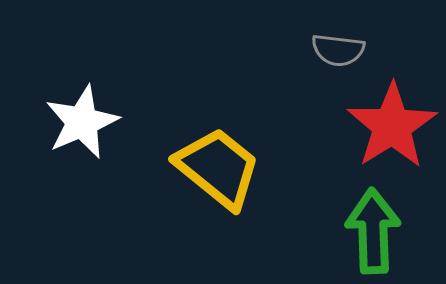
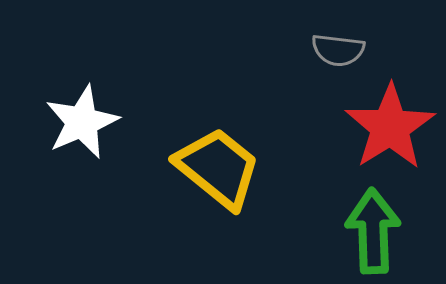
red star: moved 2 px left, 1 px down
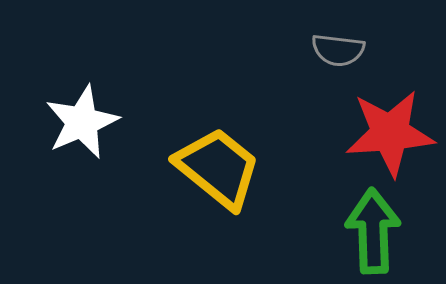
red star: moved 6 px down; rotated 28 degrees clockwise
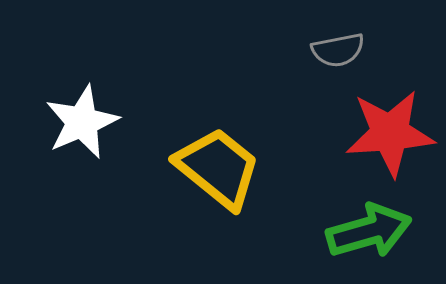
gray semicircle: rotated 18 degrees counterclockwise
green arrow: moved 4 px left; rotated 76 degrees clockwise
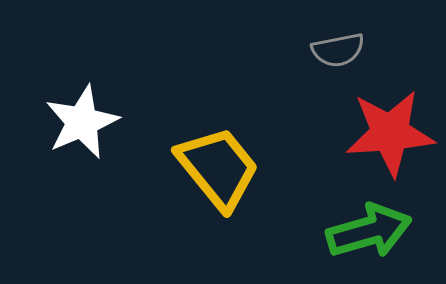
yellow trapezoid: rotated 12 degrees clockwise
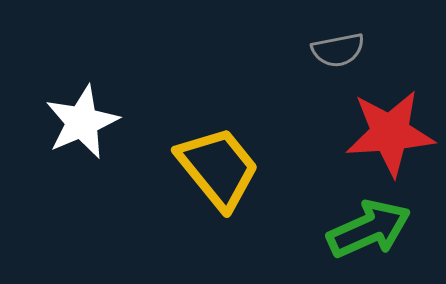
green arrow: moved 2 px up; rotated 8 degrees counterclockwise
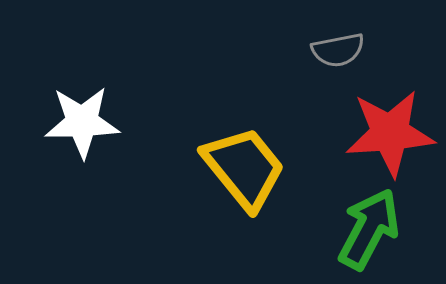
white star: rotated 22 degrees clockwise
yellow trapezoid: moved 26 px right
green arrow: rotated 38 degrees counterclockwise
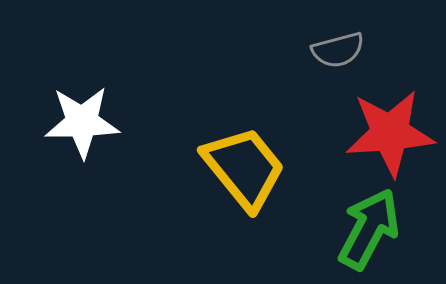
gray semicircle: rotated 4 degrees counterclockwise
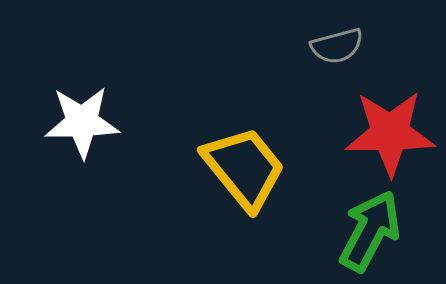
gray semicircle: moved 1 px left, 4 px up
red star: rotated 4 degrees clockwise
green arrow: moved 1 px right, 2 px down
